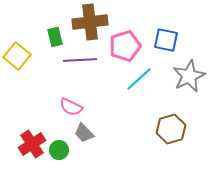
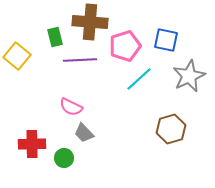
brown cross: rotated 12 degrees clockwise
red cross: rotated 32 degrees clockwise
green circle: moved 5 px right, 8 px down
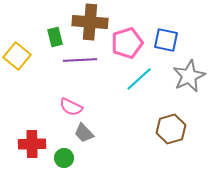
pink pentagon: moved 2 px right, 3 px up
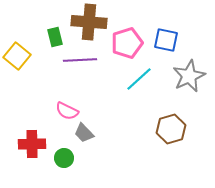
brown cross: moved 1 px left
pink semicircle: moved 4 px left, 4 px down
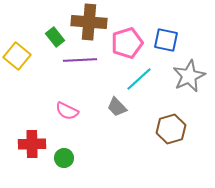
green rectangle: rotated 24 degrees counterclockwise
gray trapezoid: moved 33 px right, 26 px up
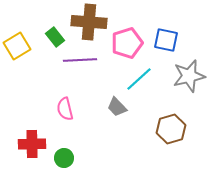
yellow square: moved 10 px up; rotated 20 degrees clockwise
gray star: rotated 12 degrees clockwise
pink semicircle: moved 2 px left, 2 px up; rotated 50 degrees clockwise
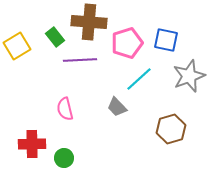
gray star: rotated 8 degrees counterclockwise
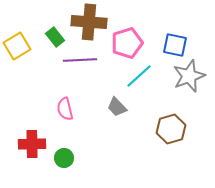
blue square: moved 9 px right, 5 px down
cyan line: moved 3 px up
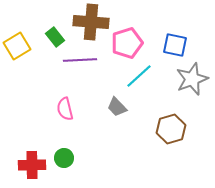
brown cross: moved 2 px right
gray star: moved 3 px right, 3 px down
red cross: moved 21 px down
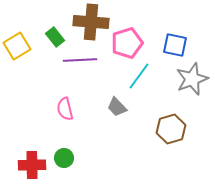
cyan line: rotated 12 degrees counterclockwise
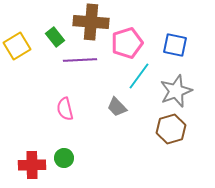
gray star: moved 16 px left, 12 px down
